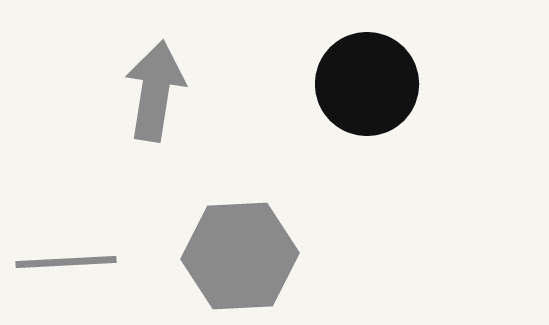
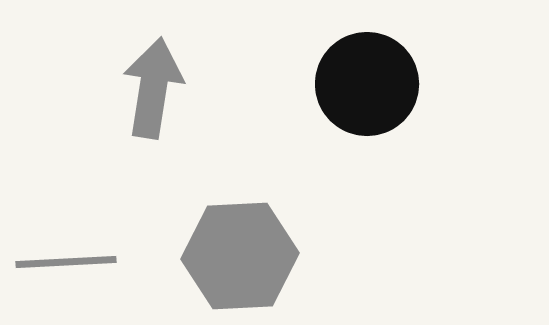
gray arrow: moved 2 px left, 3 px up
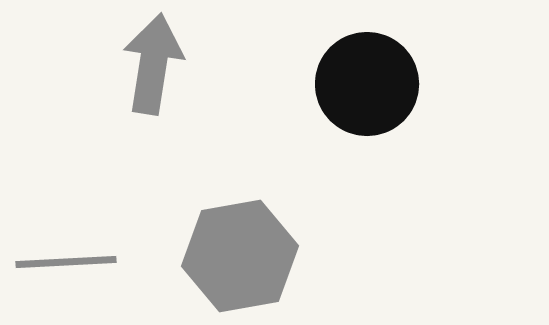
gray arrow: moved 24 px up
gray hexagon: rotated 7 degrees counterclockwise
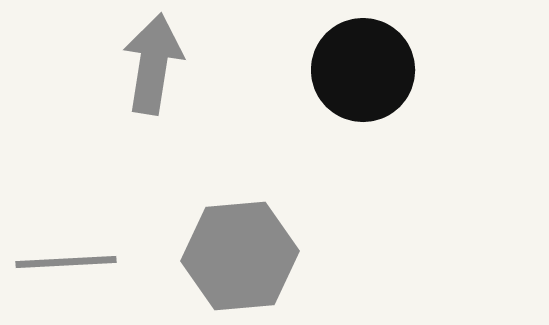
black circle: moved 4 px left, 14 px up
gray hexagon: rotated 5 degrees clockwise
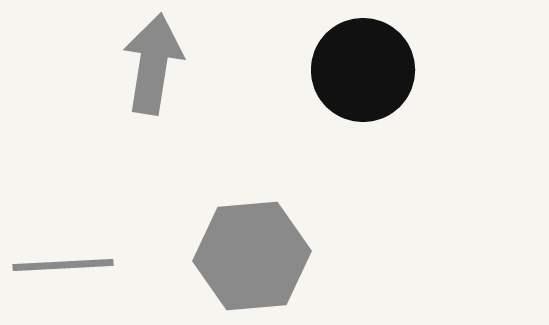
gray hexagon: moved 12 px right
gray line: moved 3 px left, 3 px down
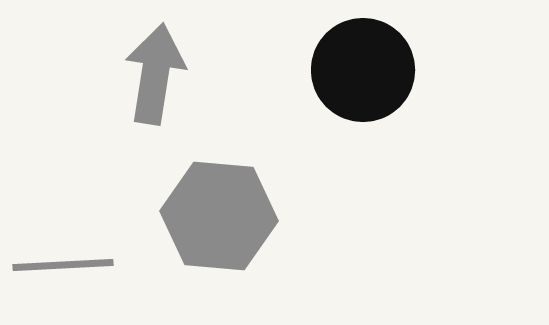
gray arrow: moved 2 px right, 10 px down
gray hexagon: moved 33 px left, 40 px up; rotated 10 degrees clockwise
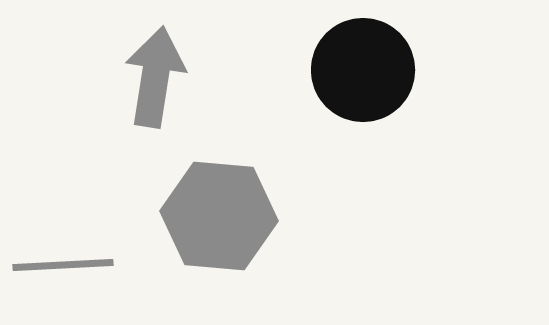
gray arrow: moved 3 px down
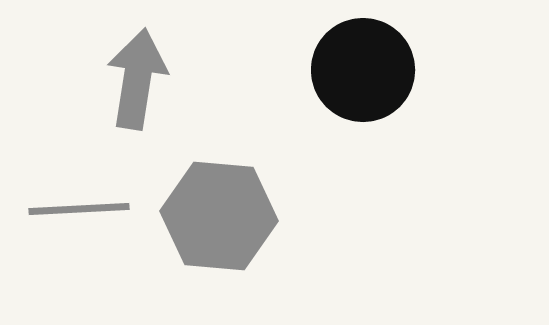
gray arrow: moved 18 px left, 2 px down
gray line: moved 16 px right, 56 px up
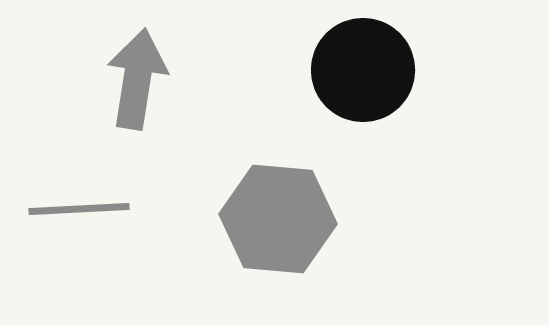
gray hexagon: moved 59 px right, 3 px down
